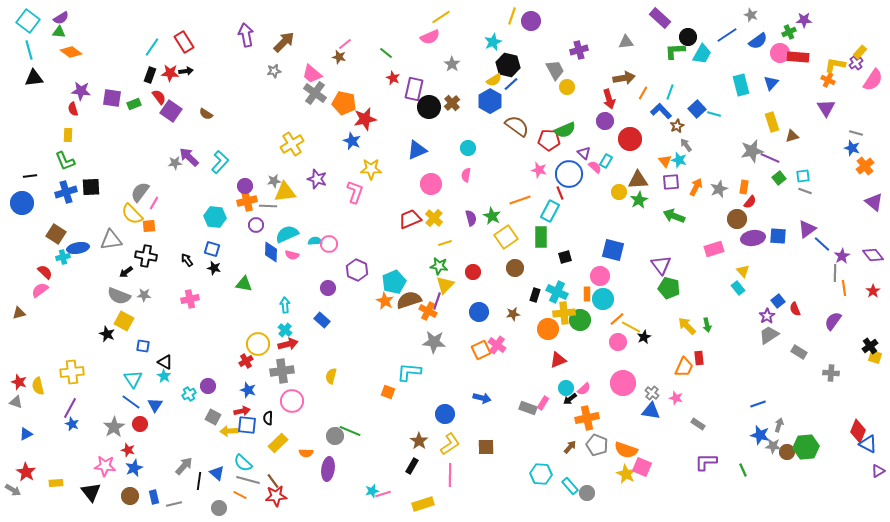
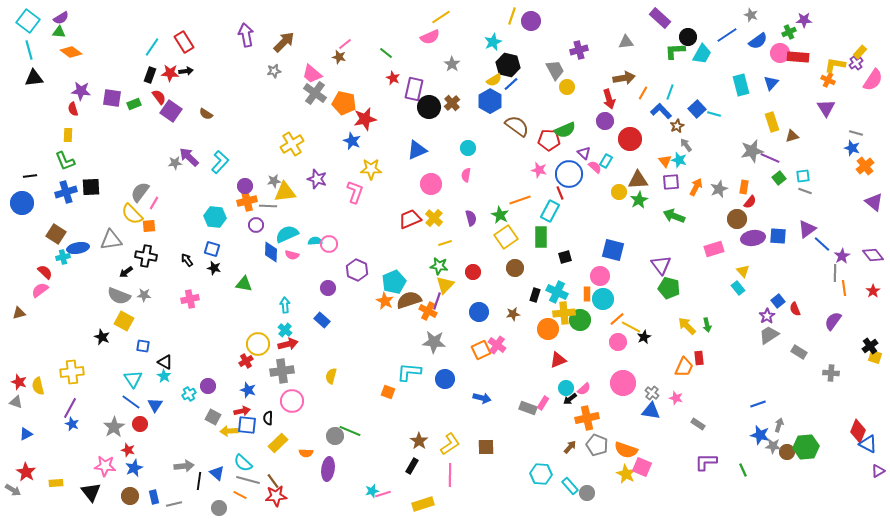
green star at (492, 216): moved 8 px right, 1 px up
black star at (107, 334): moved 5 px left, 3 px down
blue circle at (445, 414): moved 35 px up
gray arrow at (184, 466): rotated 42 degrees clockwise
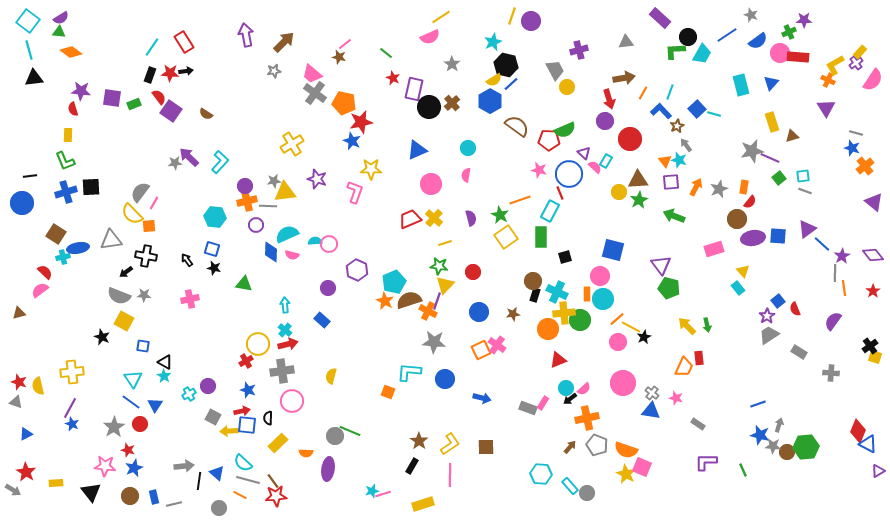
black hexagon at (508, 65): moved 2 px left
yellow L-shape at (835, 65): rotated 40 degrees counterclockwise
red star at (365, 119): moved 4 px left, 3 px down
brown circle at (515, 268): moved 18 px right, 13 px down
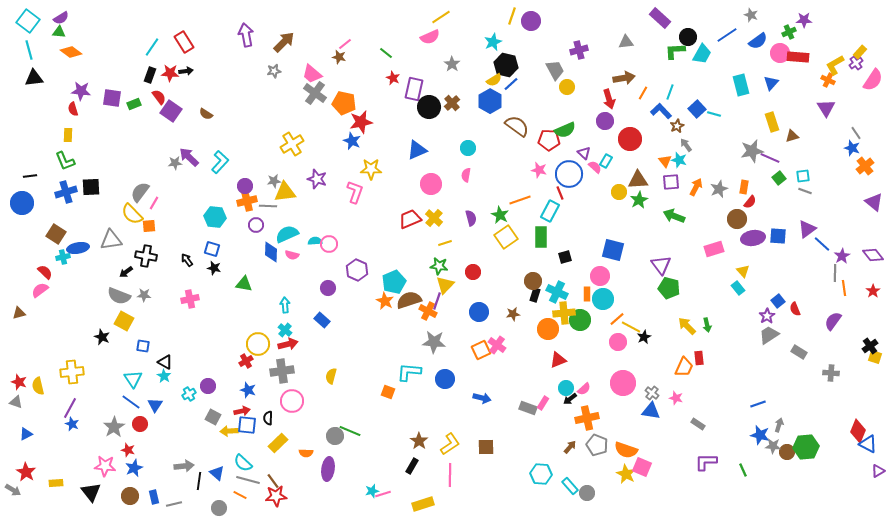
gray line at (856, 133): rotated 40 degrees clockwise
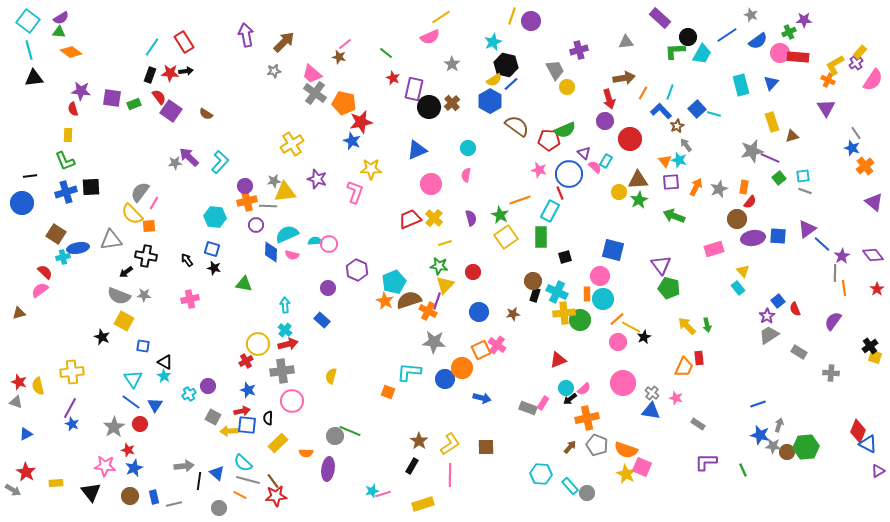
red star at (873, 291): moved 4 px right, 2 px up
orange circle at (548, 329): moved 86 px left, 39 px down
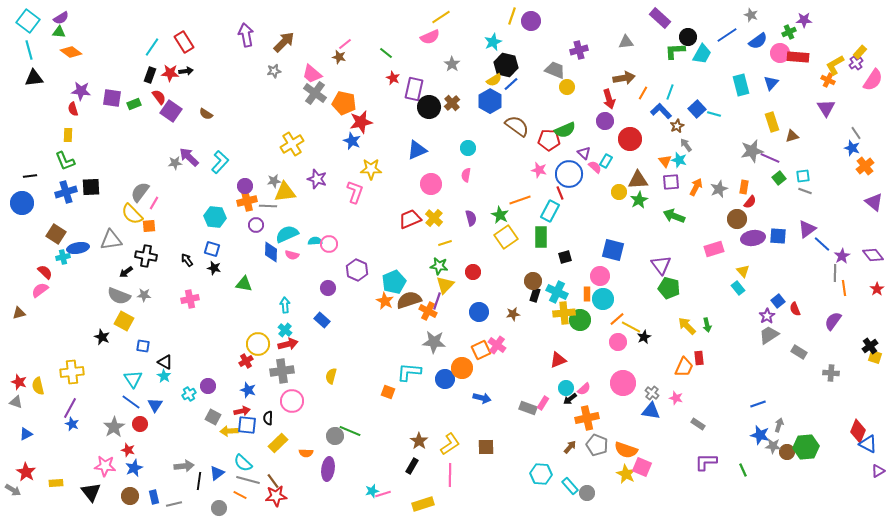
gray trapezoid at (555, 70): rotated 40 degrees counterclockwise
blue triangle at (217, 473): rotated 42 degrees clockwise
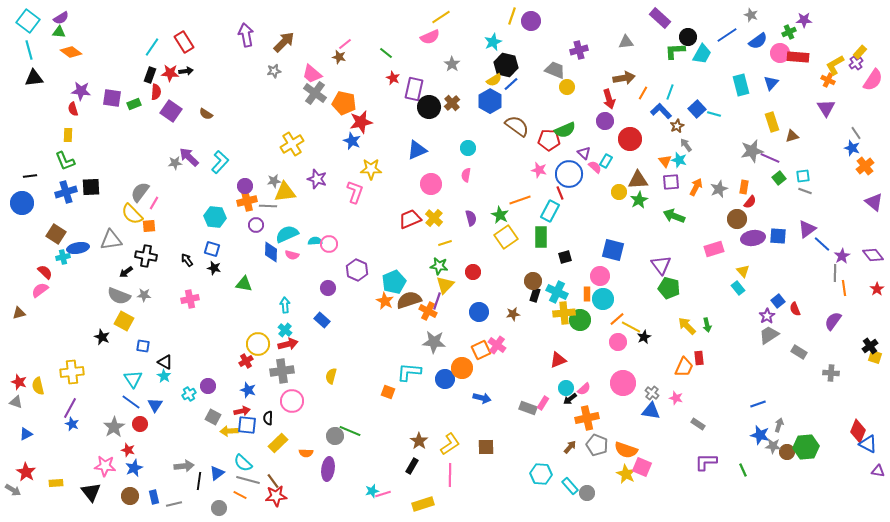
red semicircle at (159, 97): moved 3 px left, 5 px up; rotated 42 degrees clockwise
purple triangle at (878, 471): rotated 40 degrees clockwise
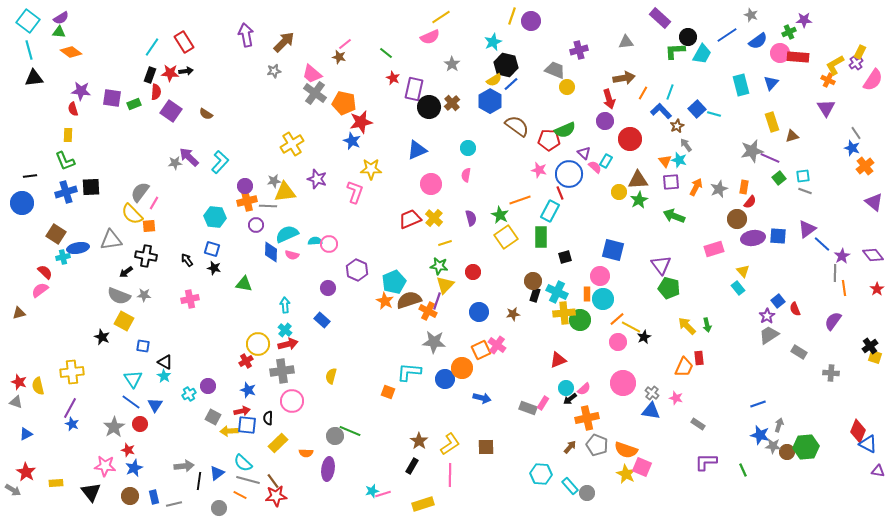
yellow rectangle at (860, 52): rotated 16 degrees counterclockwise
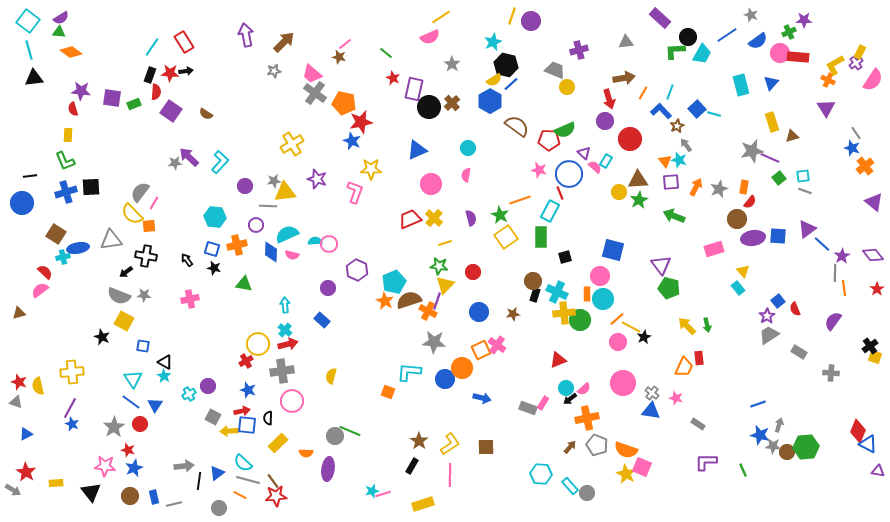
orange cross at (247, 201): moved 10 px left, 44 px down
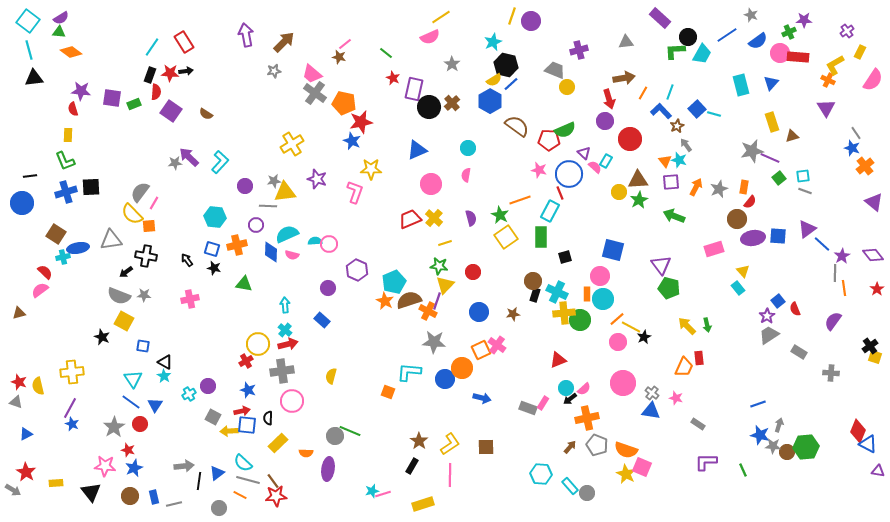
purple cross at (856, 63): moved 9 px left, 32 px up
